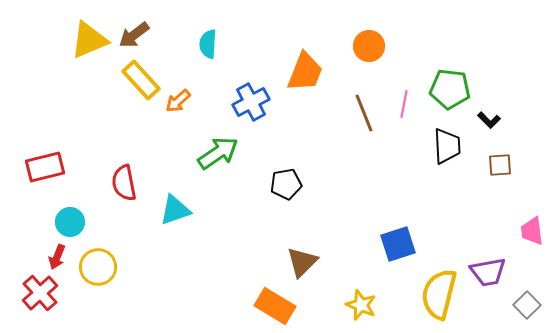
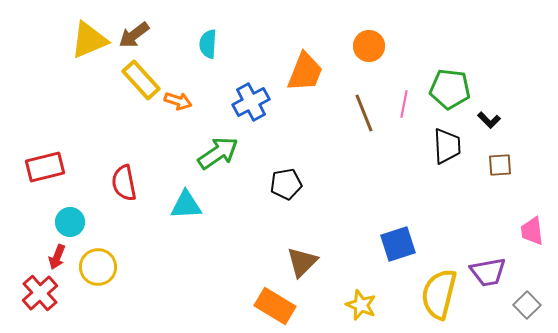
orange arrow: rotated 120 degrees counterclockwise
cyan triangle: moved 11 px right, 5 px up; rotated 16 degrees clockwise
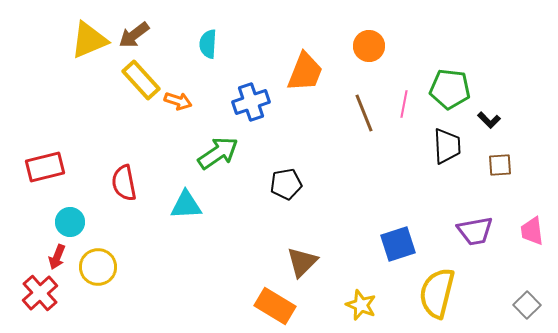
blue cross: rotated 9 degrees clockwise
purple trapezoid: moved 13 px left, 41 px up
yellow semicircle: moved 2 px left, 1 px up
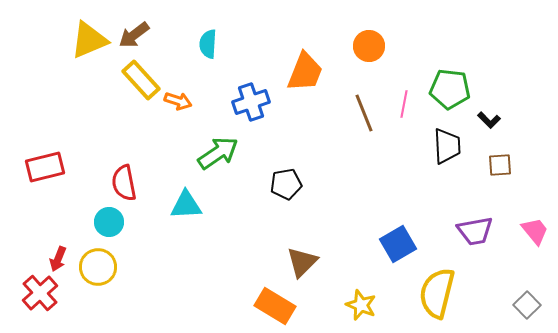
cyan circle: moved 39 px right
pink trapezoid: moved 3 px right; rotated 148 degrees clockwise
blue square: rotated 12 degrees counterclockwise
red arrow: moved 1 px right, 2 px down
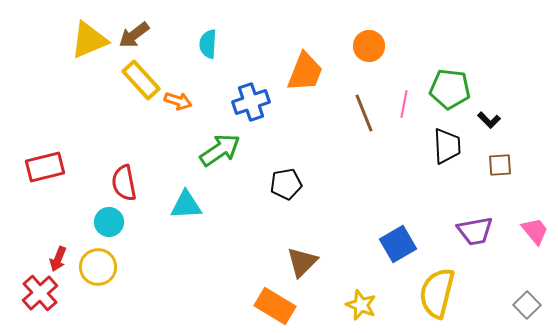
green arrow: moved 2 px right, 3 px up
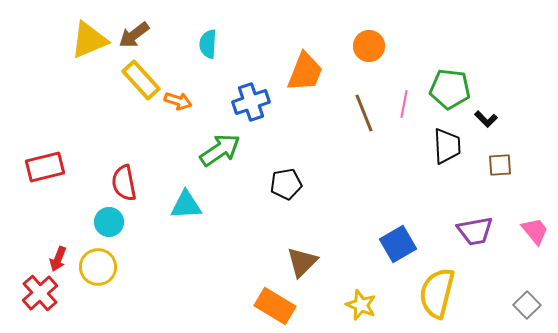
black L-shape: moved 3 px left, 1 px up
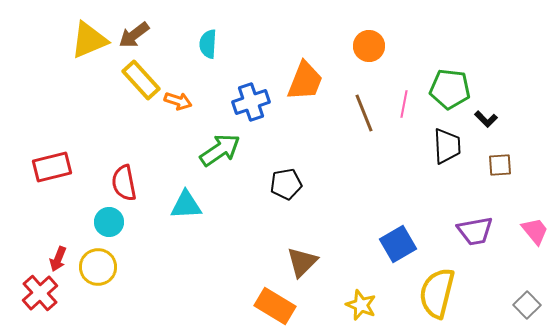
orange trapezoid: moved 9 px down
red rectangle: moved 7 px right
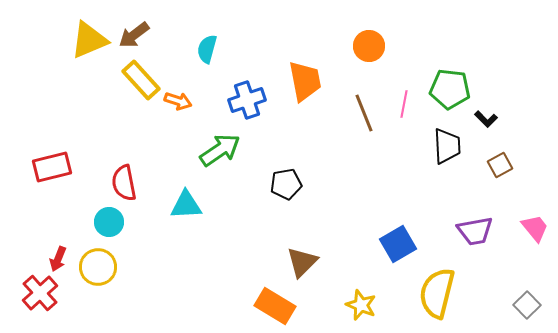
cyan semicircle: moved 1 px left, 5 px down; rotated 12 degrees clockwise
orange trapezoid: rotated 33 degrees counterclockwise
blue cross: moved 4 px left, 2 px up
brown square: rotated 25 degrees counterclockwise
pink trapezoid: moved 3 px up
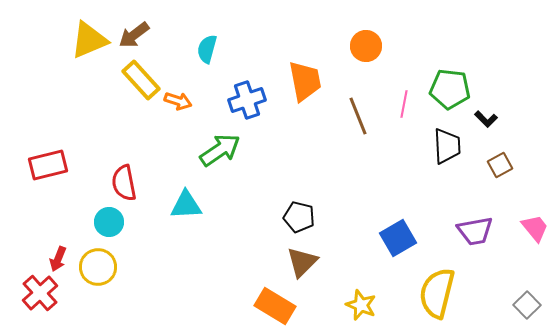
orange circle: moved 3 px left
brown line: moved 6 px left, 3 px down
red rectangle: moved 4 px left, 2 px up
black pentagon: moved 13 px right, 33 px down; rotated 24 degrees clockwise
blue square: moved 6 px up
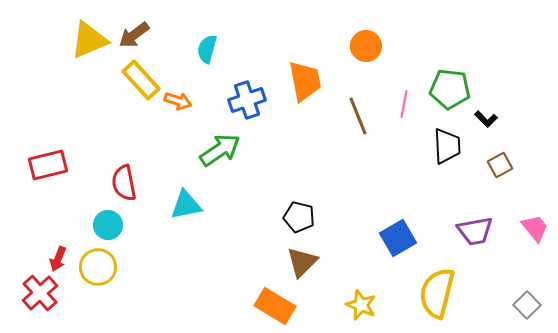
cyan triangle: rotated 8 degrees counterclockwise
cyan circle: moved 1 px left, 3 px down
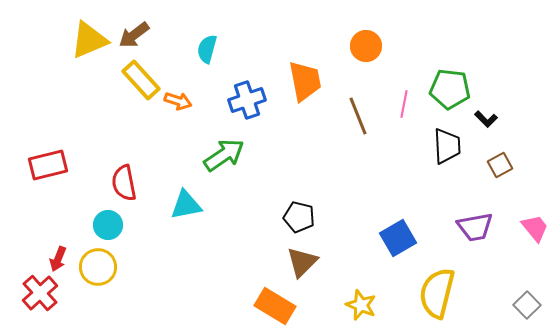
green arrow: moved 4 px right, 5 px down
purple trapezoid: moved 4 px up
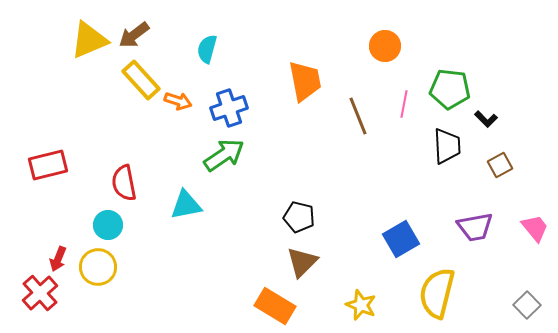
orange circle: moved 19 px right
blue cross: moved 18 px left, 8 px down
blue square: moved 3 px right, 1 px down
